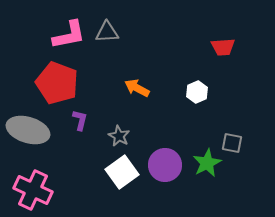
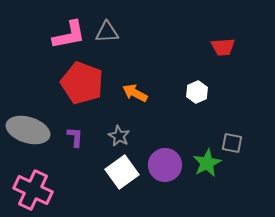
red pentagon: moved 25 px right
orange arrow: moved 2 px left, 5 px down
purple L-shape: moved 5 px left, 17 px down; rotated 10 degrees counterclockwise
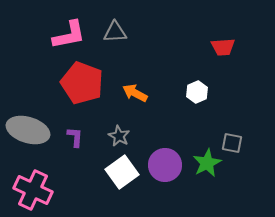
gray triangle: moved 8 px right
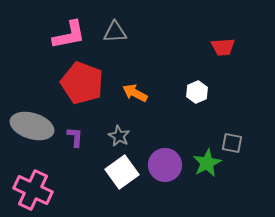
gray ellipse: moved 4 px right, 4 px up
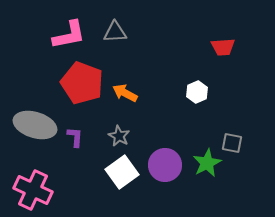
orange arrow: moved 10 px left
gray ellipse: moved 3 px right, 1 px up
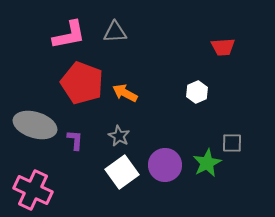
purple L-shape: moved 3 px down
gray square: rotated 10 degrees counterclockwise
